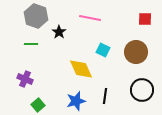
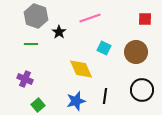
pink line: rotated 30 degrees counterclockwise
cyan square: moved 1 px right, 2 px up
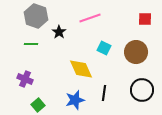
black line: moved 1 px left, 3 px up
blue star: moved 1 px left, 1 px up
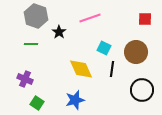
black line: moved 8 px right, 24 px up
green square: moved 1 px left, 2 px up; rotated 16 degrees counterclockwise
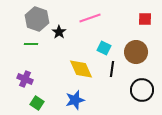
gray hexagon: moved 1 px right, 3 px down
